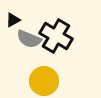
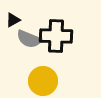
black cross: rotated 28 degrees counterclockwise
yellow circle: moved 1 px left
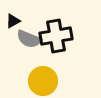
black triangle: moved 1 px down
black cross: rotated 12 degrees counterclockwise
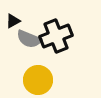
black cross: rotated 12 degrees counterclockwise
yellow circle: moved 5 px left, 1 px up
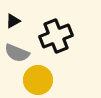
gray semicircle: moved 12 px left, 14 px down
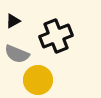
gray semicircle: moved 1 px down
